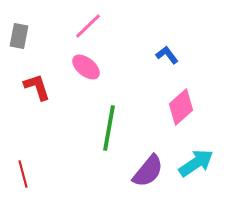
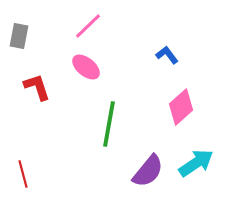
green line: moved 4 px up
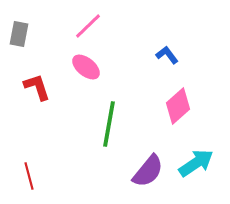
gray rectangle: moved 2 px up
pink diamond: moved 3 px left, 1 px up
red line: moved 6 px right, 2 px down
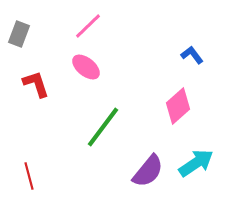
gray rectangle: rotated 10 degrees clockwise
blue L-shape: moved 25 px right
red L-shape: moved 1 px left, 3 px up
green line: moved 6 px left, 3 px down; rotated 27 degrees clockwise
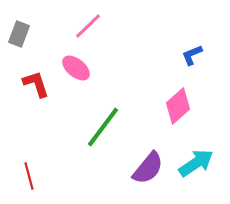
blue L-shape: rotated 75 degrees counterclockwise
pink ellipse: moved 10 px left, 1 px down
purple semicircle: moved 3 px up
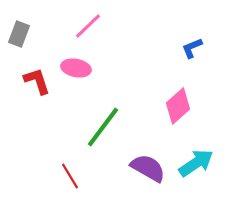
blue L-shape: moved 7 px up
pink ellipse: rotated 28 degrees counterclockwise
red L-shape: moved 1 px right, 3 px up
purple semicircle: rotated 99 degrees counterclockwise
red line: moved 41 px right; rotated 16 degrees counterclockwise
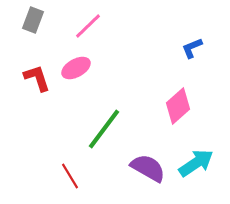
gray rectangle: moved 14 px right, 14 px up
pink ellipse: rotated 40 degrees counterclockwise
red L-shape: moved 3 px up
green line: moved 1 px right, 2 px down
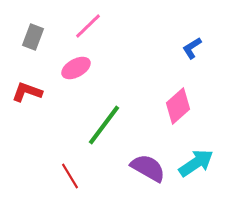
gray rectangle: moved 17 px down
blue L-shape: rotated 10 degrees counterclockwise
red L-shape: moved 10 px left, 14 px down; rotated 52 degrees counterclockwise
green line: moved 4 px up
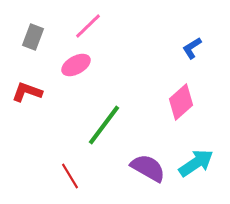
pink ellipse: moved 3 px up
pink diamond: moved 3 px right, 4 px up
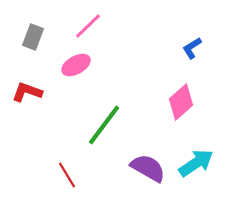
red line: moved 3 px left, 1 px up
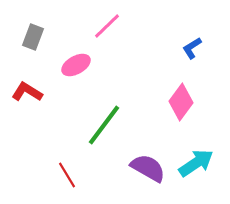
pink line: moved 19 px right
red L-shape: rotated 12 degrees clockwise
pink diamond: rotated 12 degrees counterclockwise
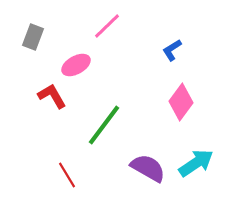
blue L-shape: moved 20 px left, 2 px down
red L-shape: moved 25 px right, 4 px down; rotated 28 degrees clockwise
